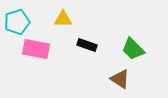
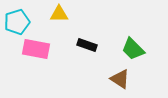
yellow triangle: moved 4 px left, 5 px up
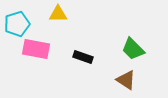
yellow triangle: moved 1 px left
cyan pentagon: moved 2 px down
black rectangle: moved 4 px left, 12 px down
brown triangle: moved 6 px right, 1 px down
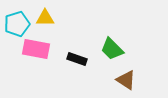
yellow triangle: moved 13 px left, 4 px down
green trapezoid: moved 21 px left
black rectangle: moved 6 px left, 2 px down
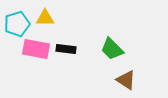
black rectangle: moved 11 px left, 10 px up; rotated 12 degrees counterclockwise
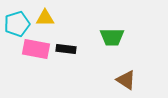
green trapezoid: moved 12 px up; rotated 45 degrees counterclockwise
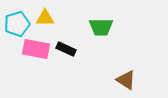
green trapezoid: moved 11 px left, 10 px up
black rectangle: rotated 18 degrees clockwise
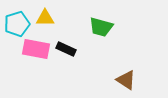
green trapezoid: rotated 15 degrees clockwise
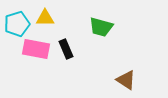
black rectangle: rotated 42 degrees clockwise
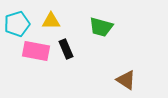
yellow triangle: moved 6 px right, 3 px down
pink rectangle: moved 2 px down
